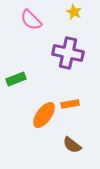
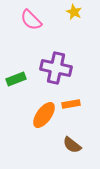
purple cross: moved 12 px left, 15 px down
orange rectangle: moved 1 px right
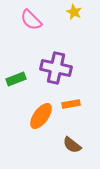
orange ellipse: moved 3 px left, 1 px down
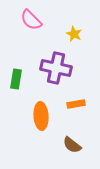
yellow star: moved 22 px down
green rectangle: rotated 60 degrees counterclockwise
orange rectangle: moved 5 px right
orange ellipse: rotated 40 degrees counterclockwise
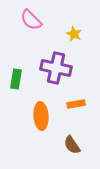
brown semicircle: rotated 18 degrees clockwise
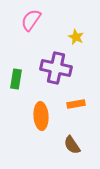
pink semicircle: rotated 80 degrees clockwise
yellow star: moved 2 px right, 3 px down
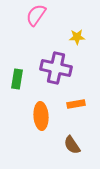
pink semicircle: moved 5 px right, 5 px up
yellow star: moved 1 px right; rotated 28 degrees counterclockwise
green rectangle: moved 1 px right
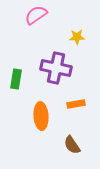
pink semicircle: rotated 20 degrees clockwise
green rectangle: moved 1 px left
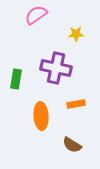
yellow star: moved 1 px left, 3 px up
brown semicircle: rotated 24 degrees counterclockwise
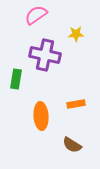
purple cross: moved 11 px left, 13 px up
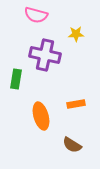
pink semicircle: rotated 130 degrees counterclockwise
orange ellipse: rotated 12 degrees counterclockwise
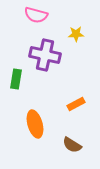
orange rectangle: rotated 18 degrees counterclockwise
orange ellipse: moved 6 px left, 8 px down
